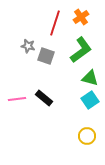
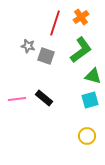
green triangle: moved 3 px right, 2 px up
cyan square: rotated 18 degrees clockwise
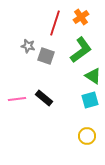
green triangle: rotated 18 degrees clockwise
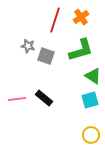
red line: moved 3 px up
green L-shape: rotated 20 degrees clockwise
yellow circle: moved 4 px right, 1 px up
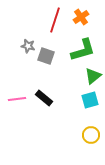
green L-shape: moved 2 px right
green triangle: rotated 48 degrees clockwise
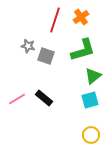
pink line: rotated 24 degrees counterclockwise
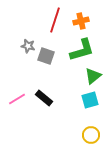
orange cross: moved 4 px down; rotated 21 degrees clockwise
green L-shape: moved 1 px left
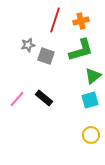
gray star: moved 1 px up; rotated 24 degrees counterclockwise
green L-shape: moved 1 px left
pink line: rotated 18 degrees counterclockwise
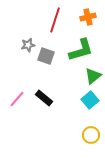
orange cross: moved 7 px right, 4 px up
cyan square: rotated 24 degrees counterclockwise
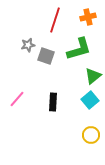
green L-shape: moved 2 px left, 1 px up
black rectangle: moved 9 px right, 4 px down; rotated 54 degrees clockwise
